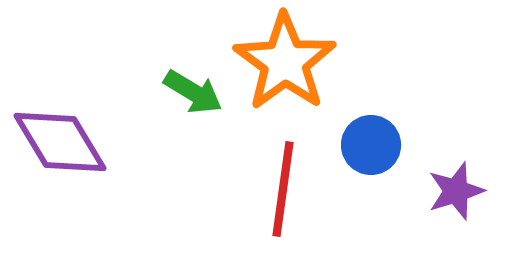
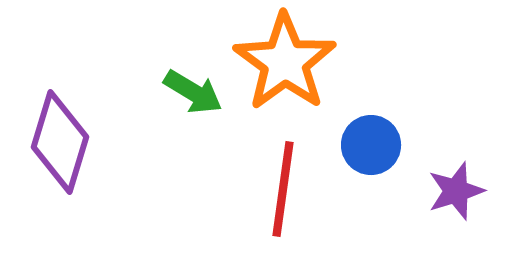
purple diamond: rotated 48 degrees clockwise
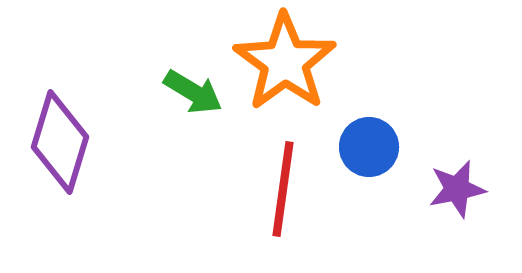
blue circle: moved 2 px left, 2 px down
purple star: moved 1 px right, 2 px up; rotated 6 degrees clockwise
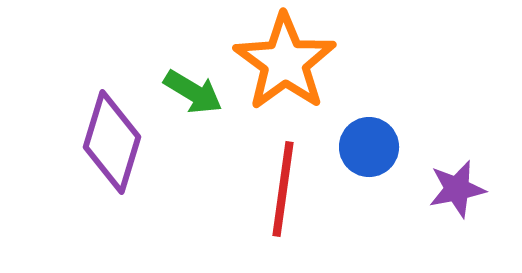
purple diamond: moved 52 px right
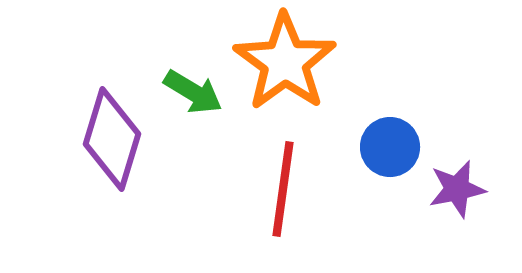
purple diamond: moved 3 px up
blue circle: moved 21 px right
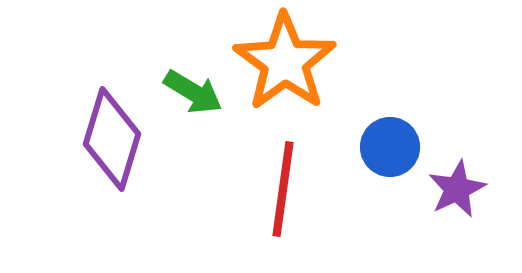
purple star: rotated 14 degrees counterclockwise
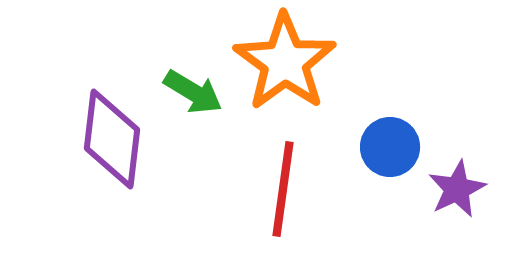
purple diamond: rotated 10 degrees counterclockwise
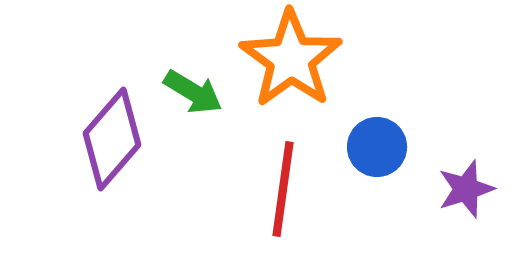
orange star: moved 6 px right, 3 px up
purple diamond: rotated 34 degrees clockwise
blue circle: moved 13 px left
purple star: moved 9 px right; rotated 8 degrees clockwise
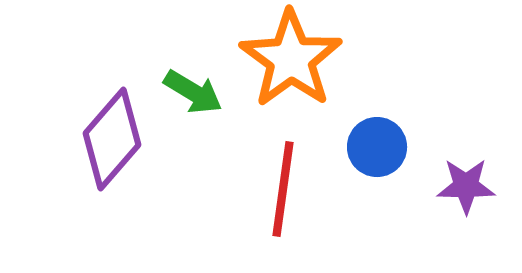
purple star: moved 3 px up; rotated 18 degrees clockwise
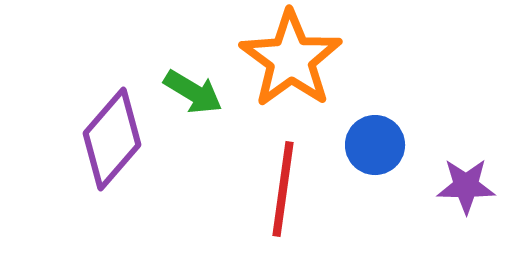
blue circle: moved 2 px left, 2 px up
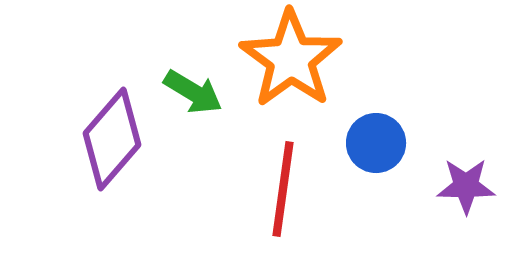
blue circle: moved 1 px right, 2 px up
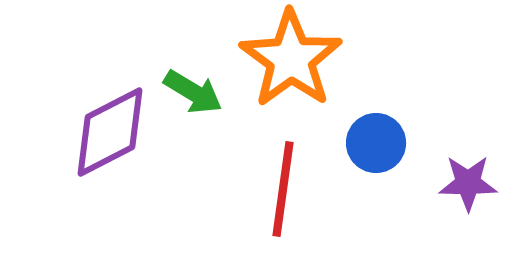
purple diamond: moved 2 px left, 7 px up; rotated 22 degrees clockwise
purple star: moved 2 px right, 3 px up
